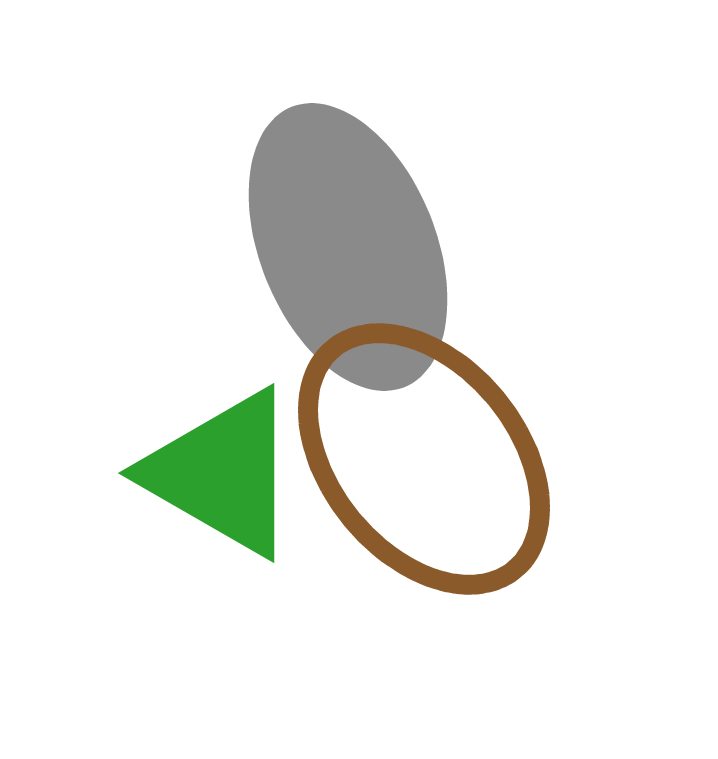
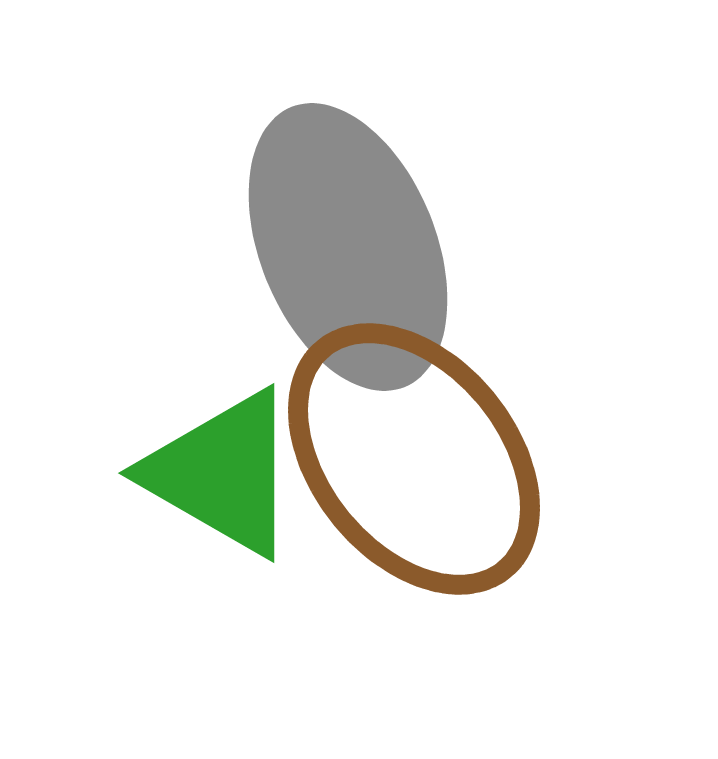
brown ellipse: moved 10 px left
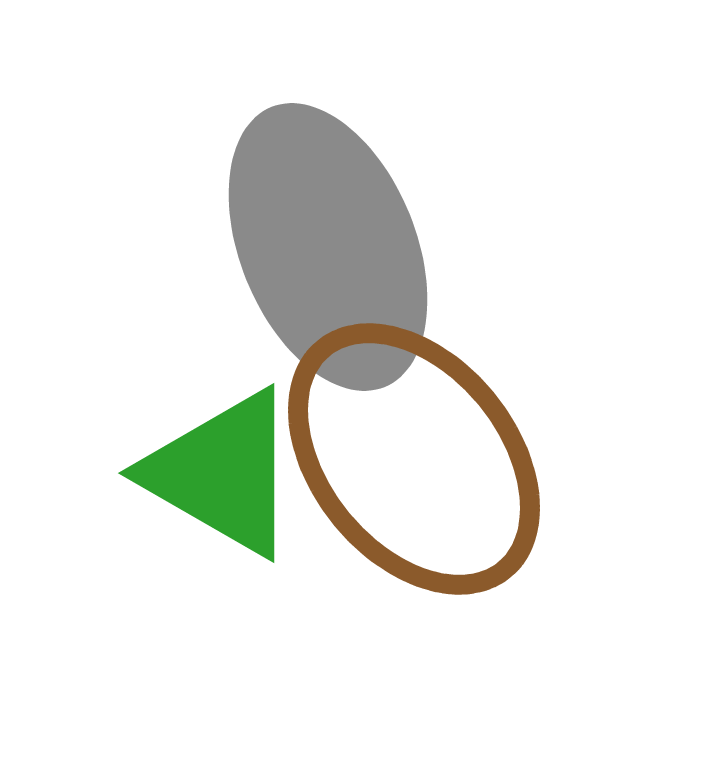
gray ellipse: moved 20 px left
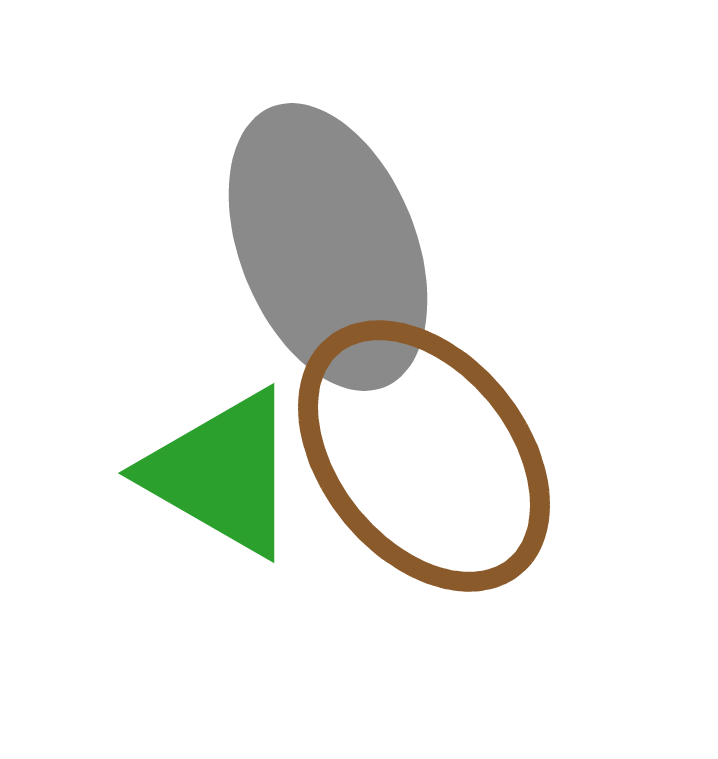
brown ellipse: moved 10 px right, 3 px up
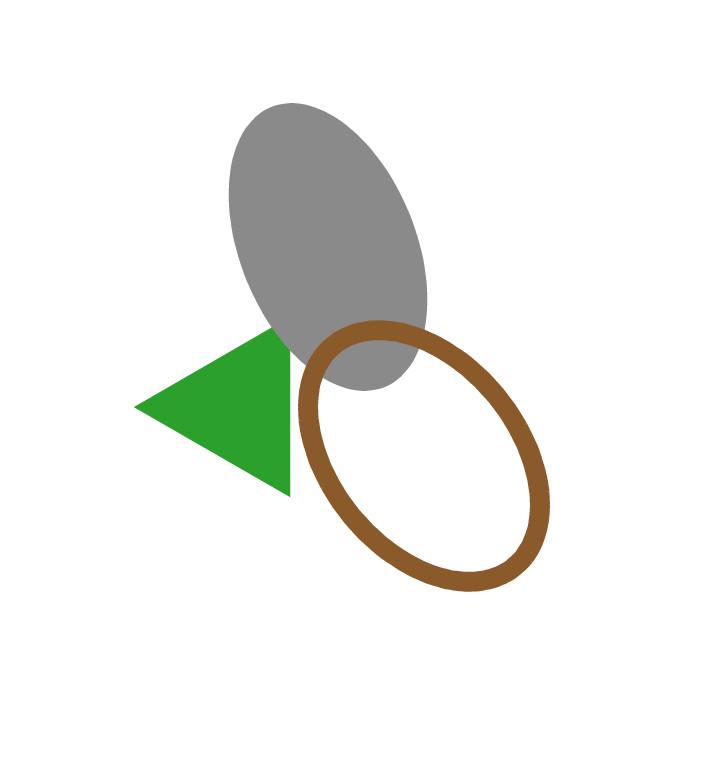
green triangle: moved 16 px right, 66 px up
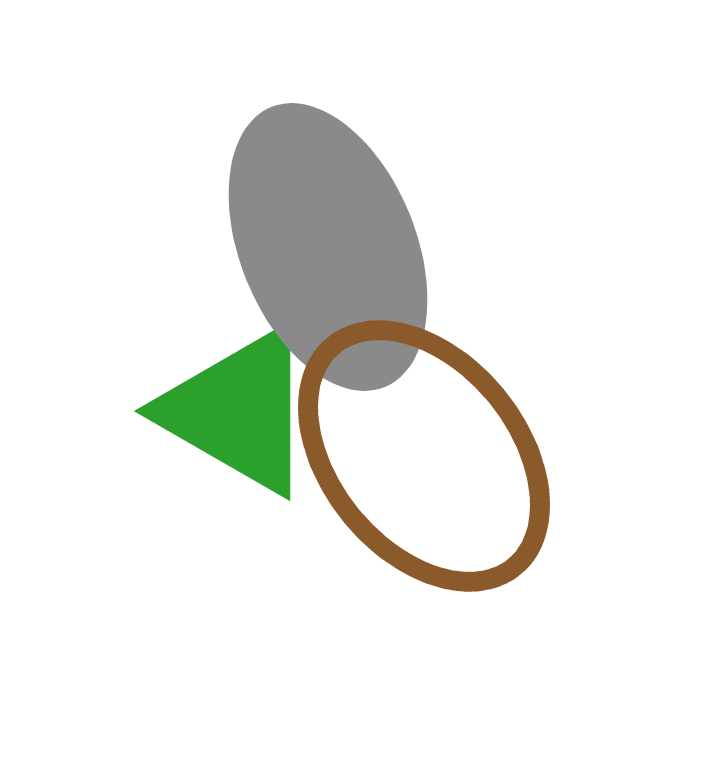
green triangle: moved 4 px down
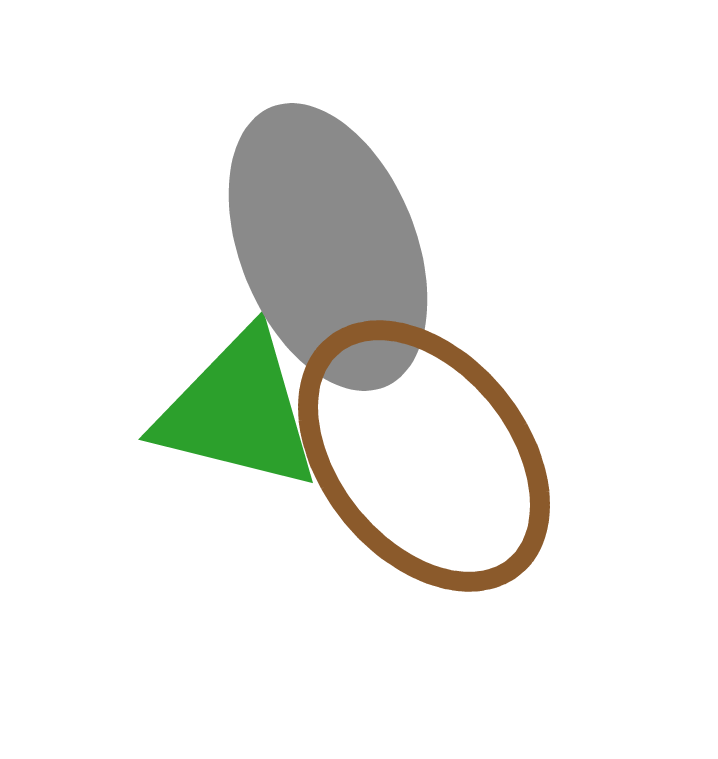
green triangle: rotated 16 degrees counterclockwise
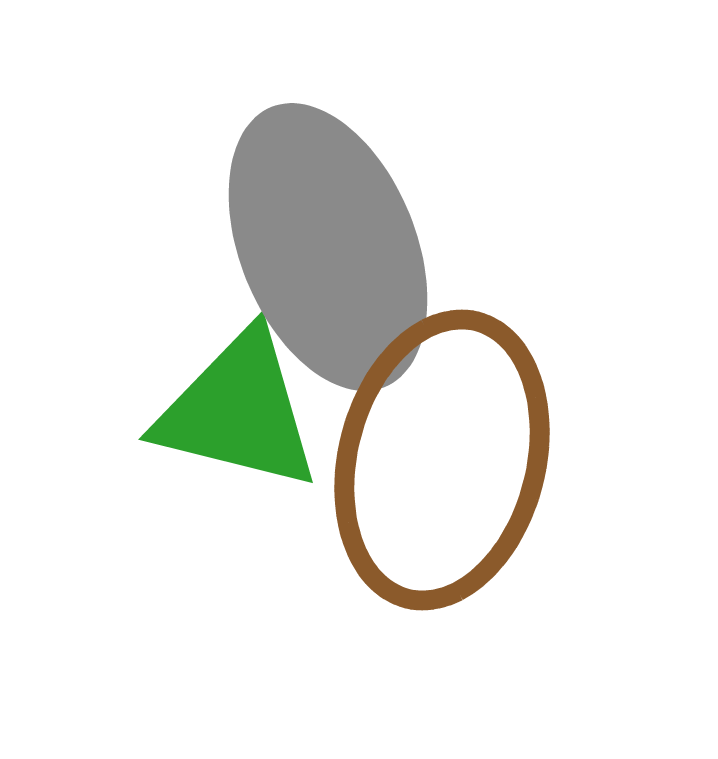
brown ellipse: moved 18 px right, 4 px down; rotated 53 degrees clockwise
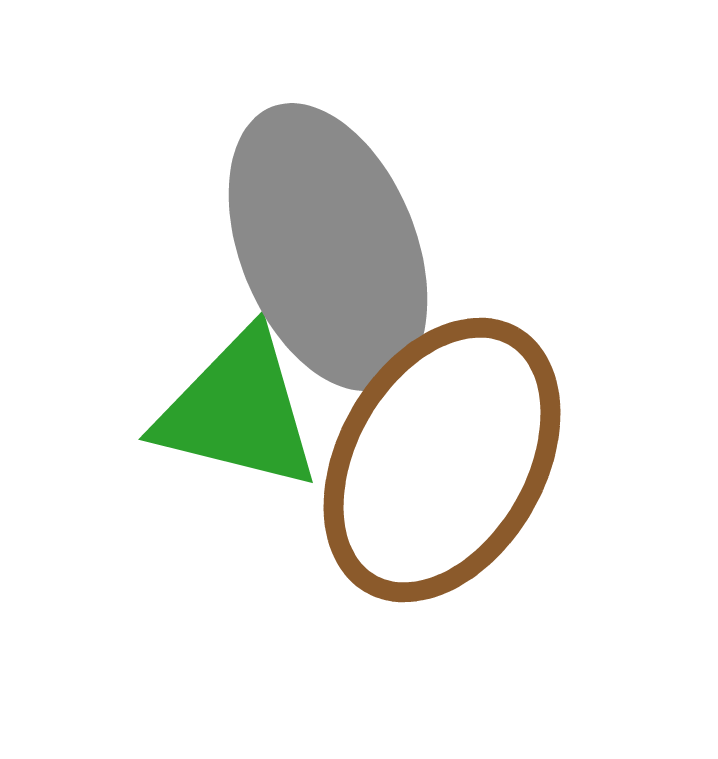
brown ellipse: rotated 16 degrees clockwise
